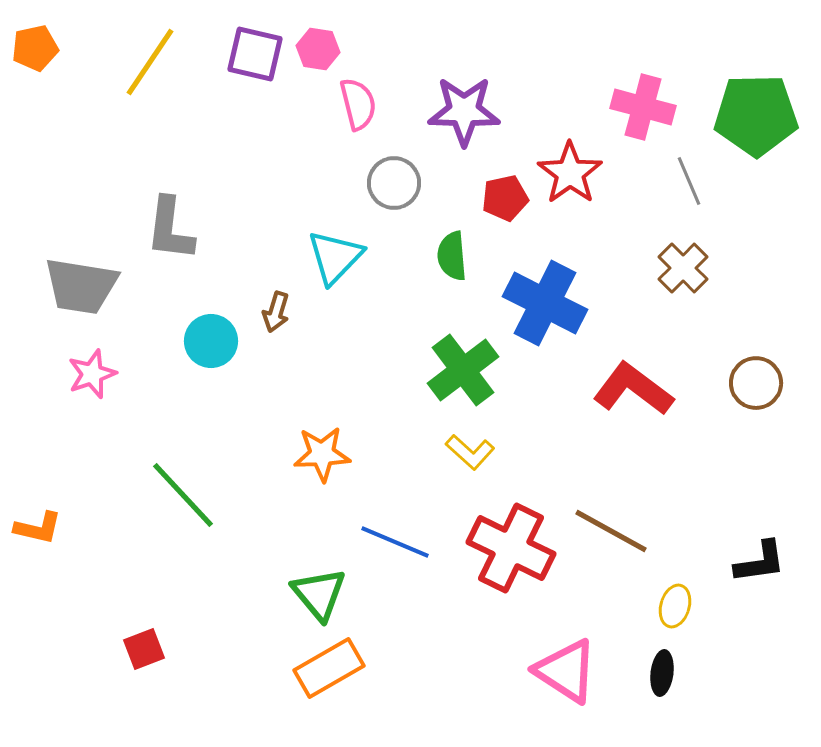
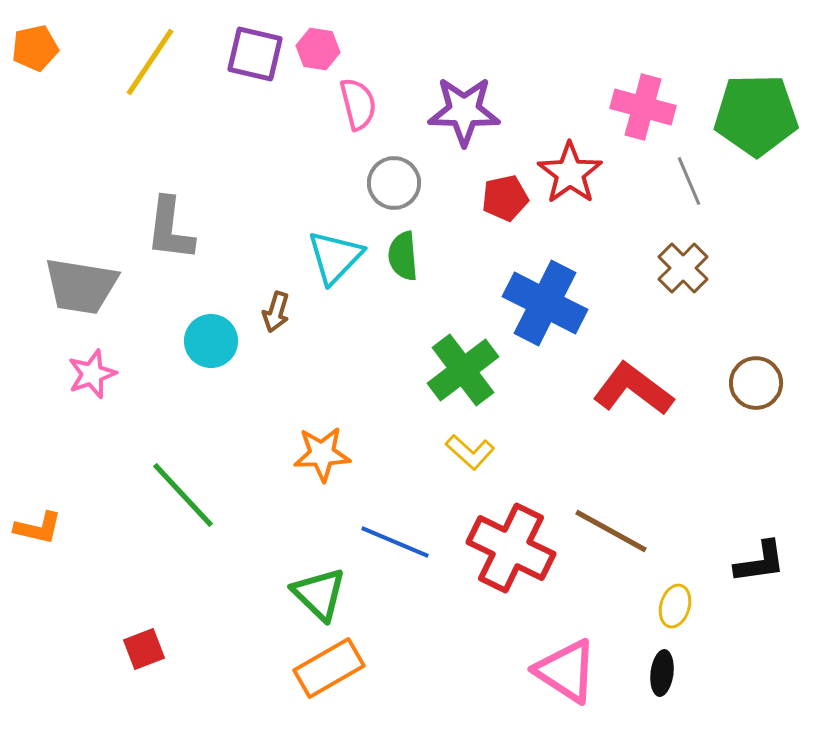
green semicircle: moved 49 px left
green triangle: rotated 6 degrees counterclockwise
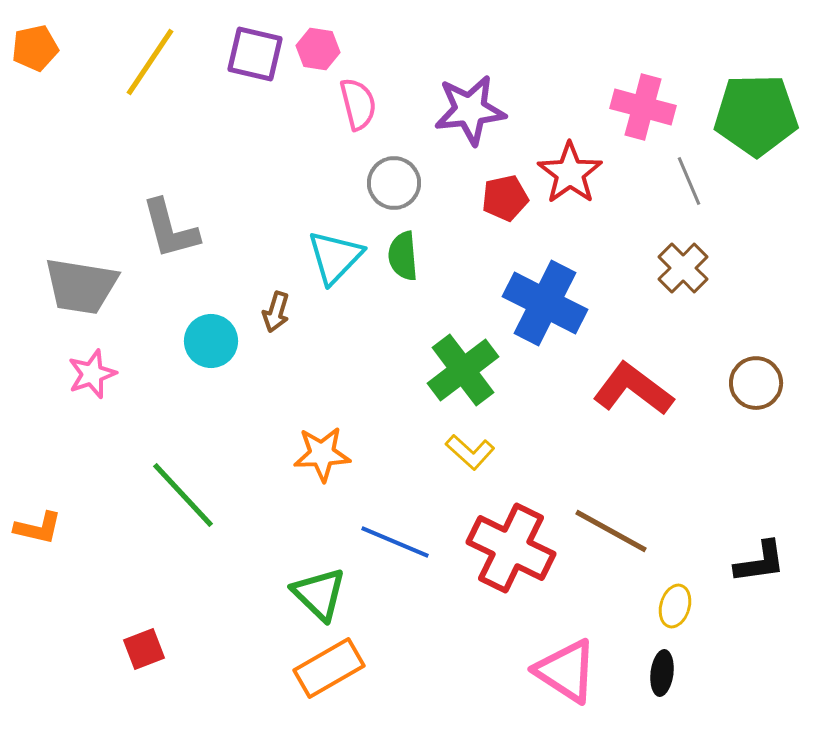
purple star: moved 6 px right, 1 px up; rotated 8 degrees counterclockwise
gray L-shape: rotated 22 degrees counterclockwise
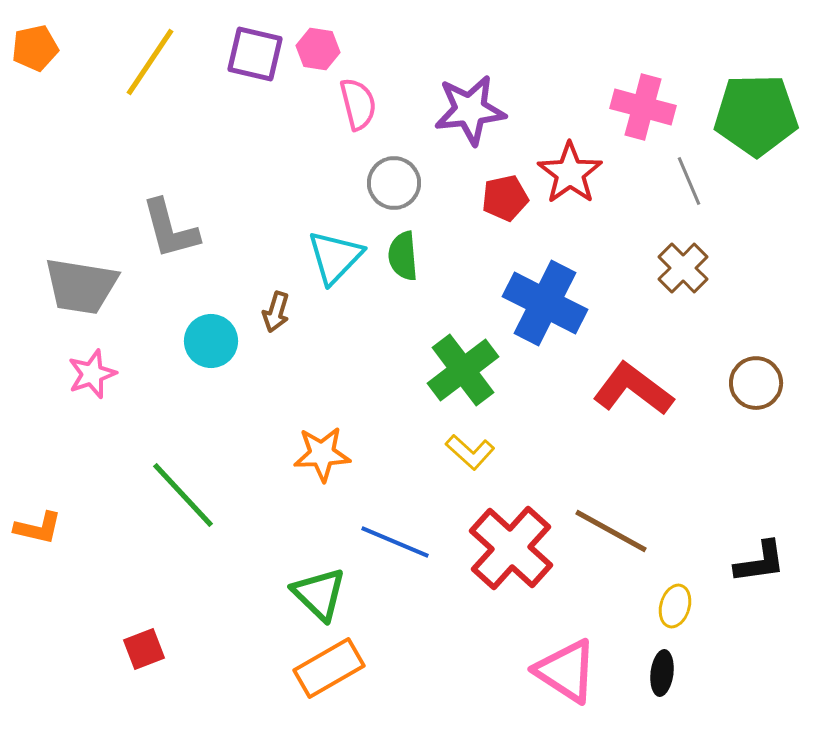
red cross: rotated 16 degrees clockwise
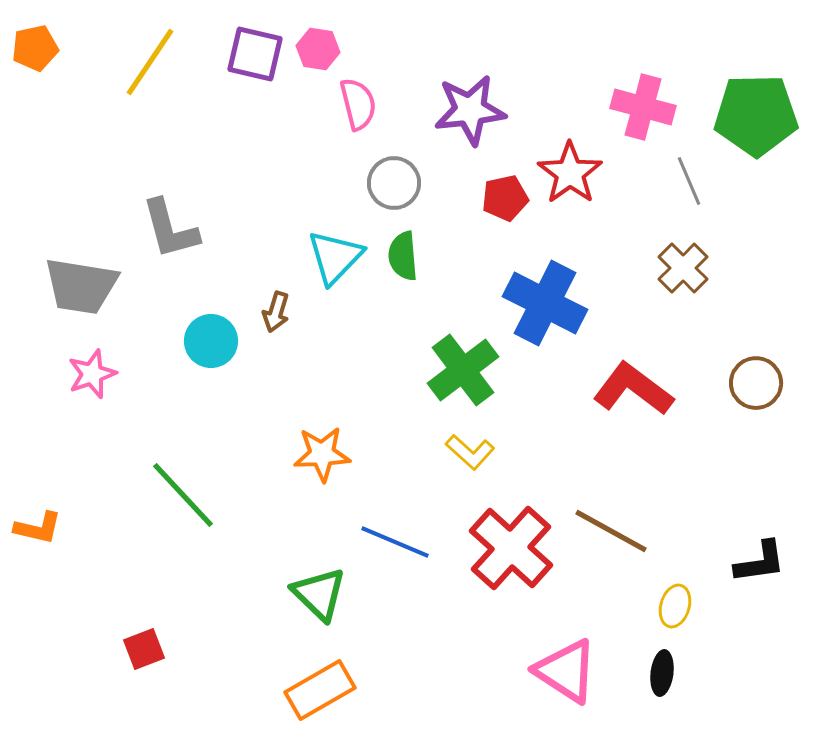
orange rectangle: moved 9 px left, 22 px down
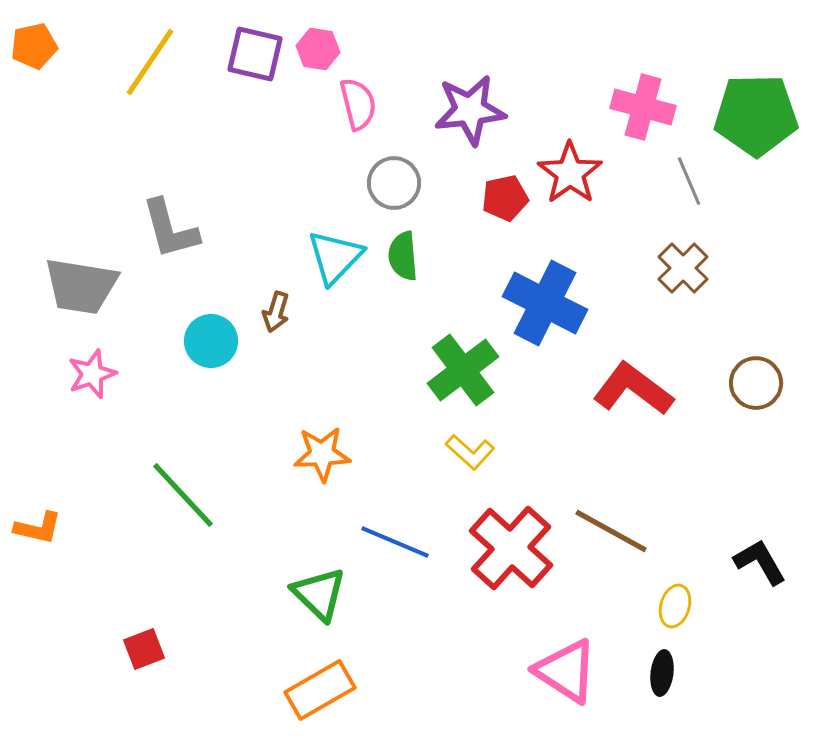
orange pentagon: moved 1 px left, 2 px up
black L-shape: rotated 112 degrees counterclockwise
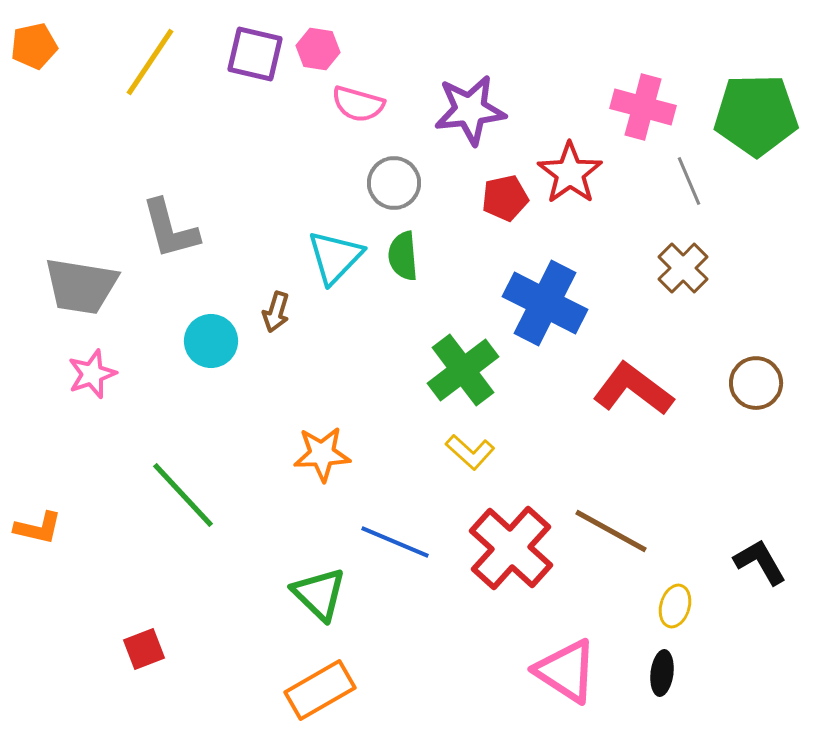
pink semicircle: rotated 120 degrees clockwise
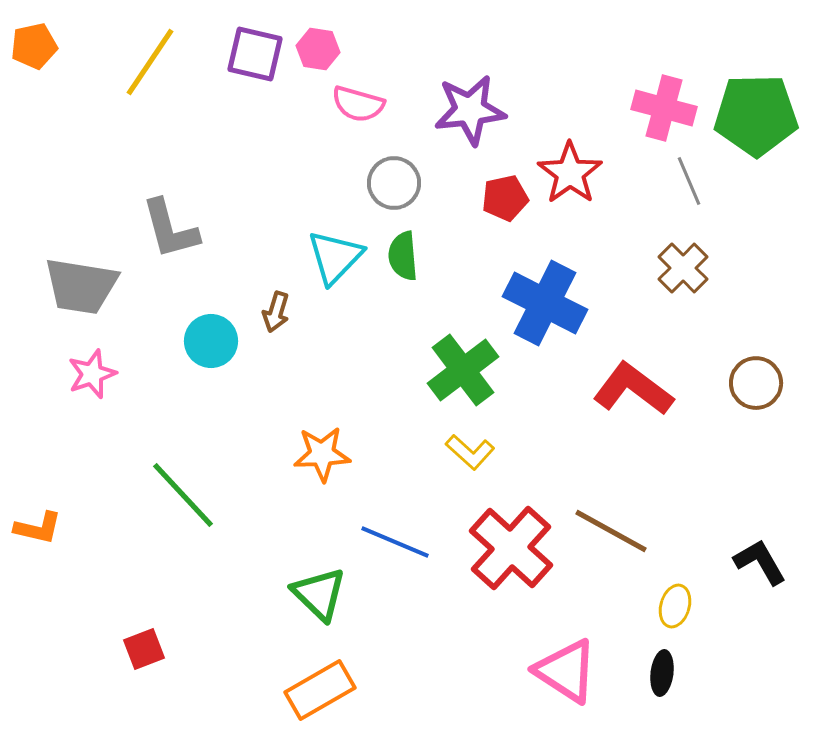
pink cross: moved 21 px right, 1 px down
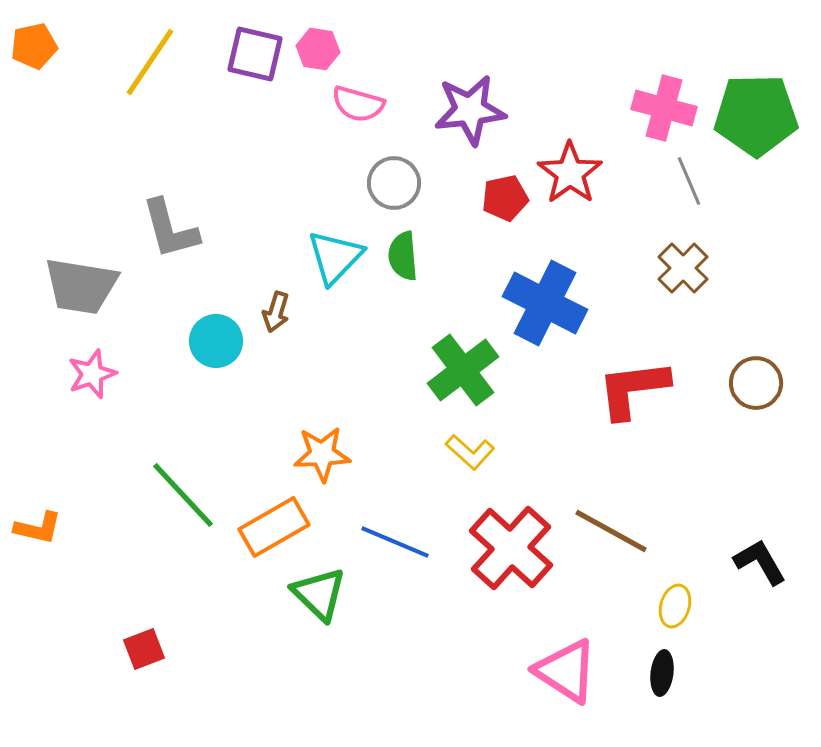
cyan circle: moved 5 px right
red L-shape: rotated 44 degrees counterclockwise
orange rectangle: moved 46 px left, 163 px up
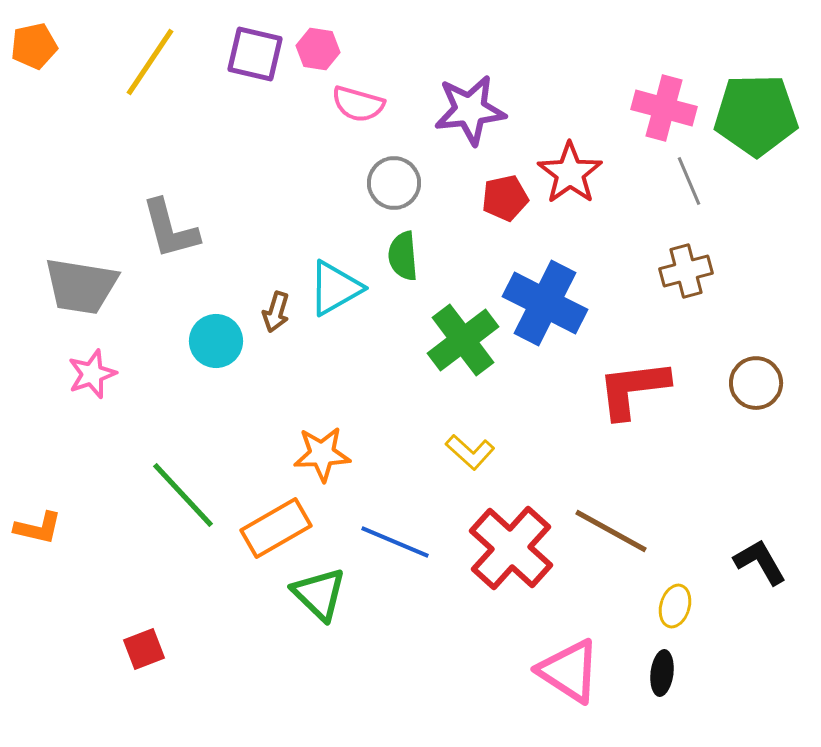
cyan triangle: moved 31 px down; rotated 16 degrees clockwise
brown cross: moved 3 px right, 3 px down; rotated 30 degrees clockwise
green cross: moved 30 px up
orange rectangle: moved 2 px right, 1 px down
pink triangle: moved 3 px right
